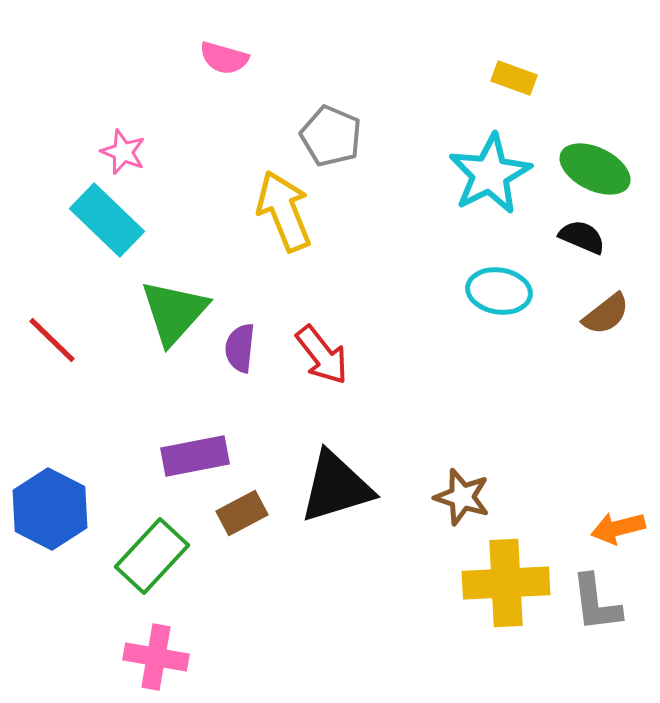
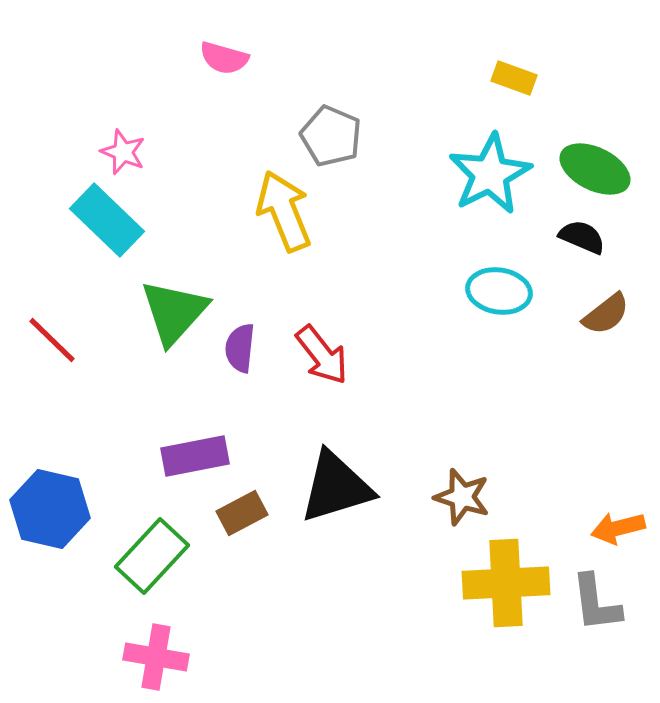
blue hexagon: rotated 14 degrees counterclockwise
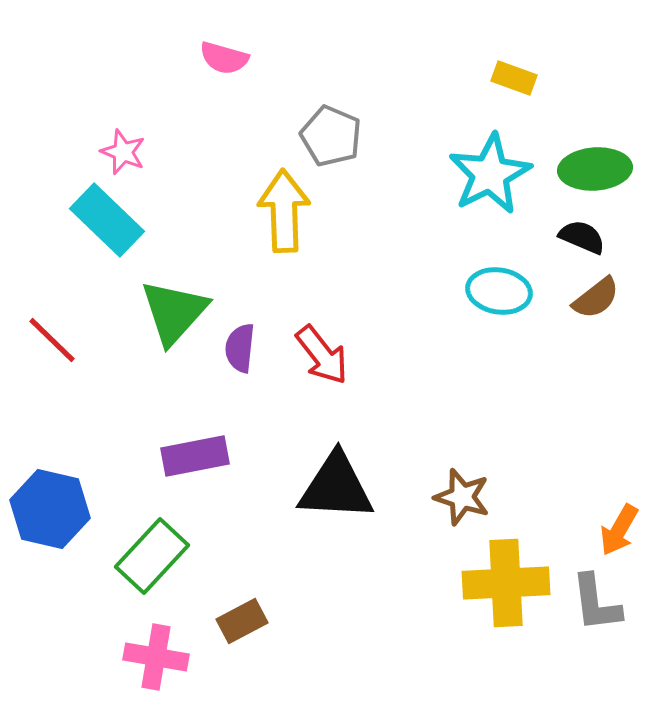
green ellipse: rotated 30 degrees counterclockwise
yellow arrow: rotated 20 degrees clockwise
brown semicircle: moved 10 px left, 16 px up
black triangle: rotated 20 degrees clockwise
brown rectangle: moved 108 px down
orange arrow: moved 1 px right, 2 px down; rotated 46 degrees counterclockwise
